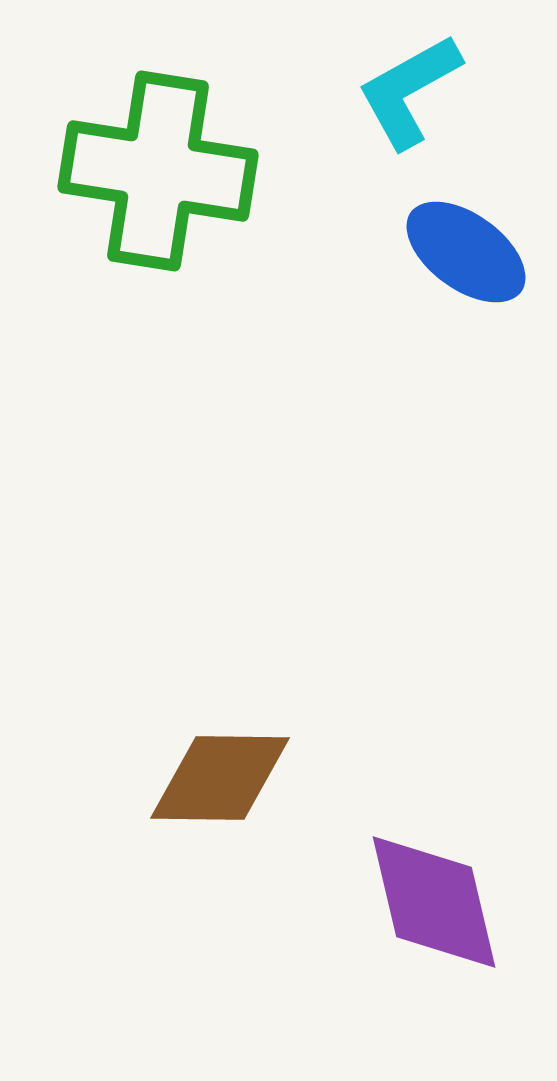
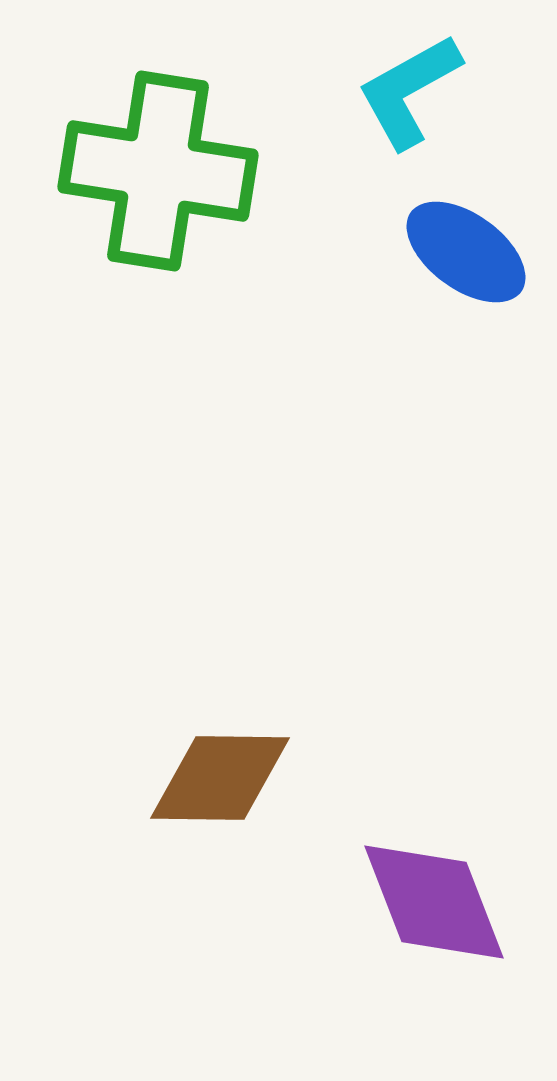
purple diamond: rotated 8 degrees counterclockwise
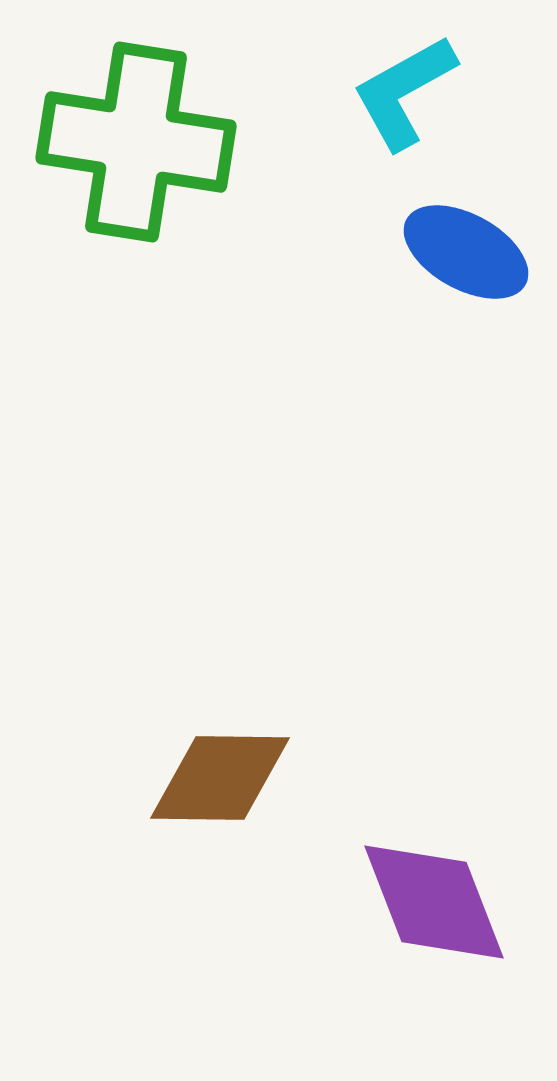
cyan L-shape: moved 5 px left, 1 px down
green cross: moved 22 px left, 29 px up
blue ellipse: rotated 7 degrees counterclockwise
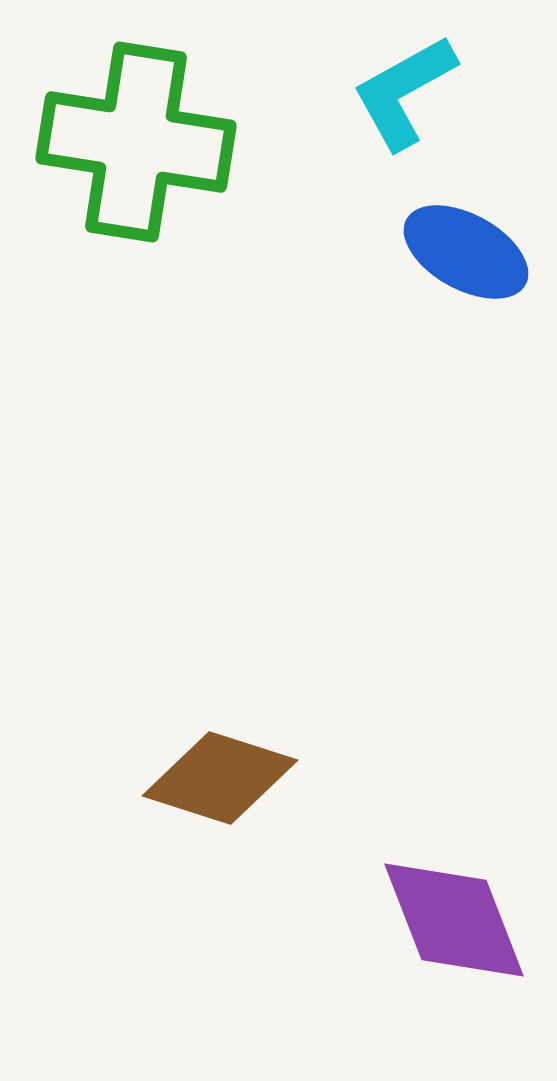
brown diamond: rotated 17 degrees clockwise
purple diamond: moved 20 px right, 18 px down
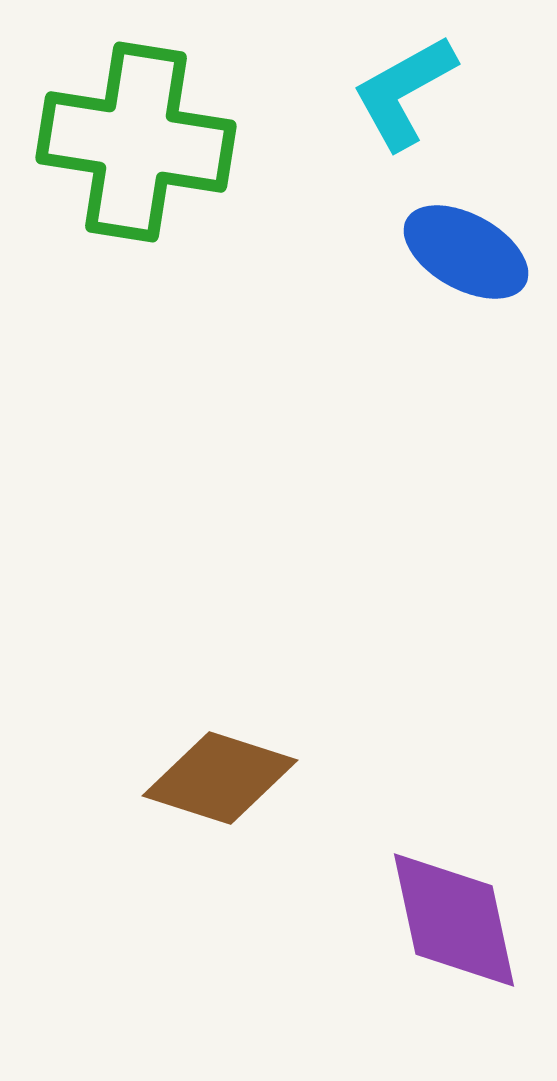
purple diamond: rotated 9 degrees clockwise
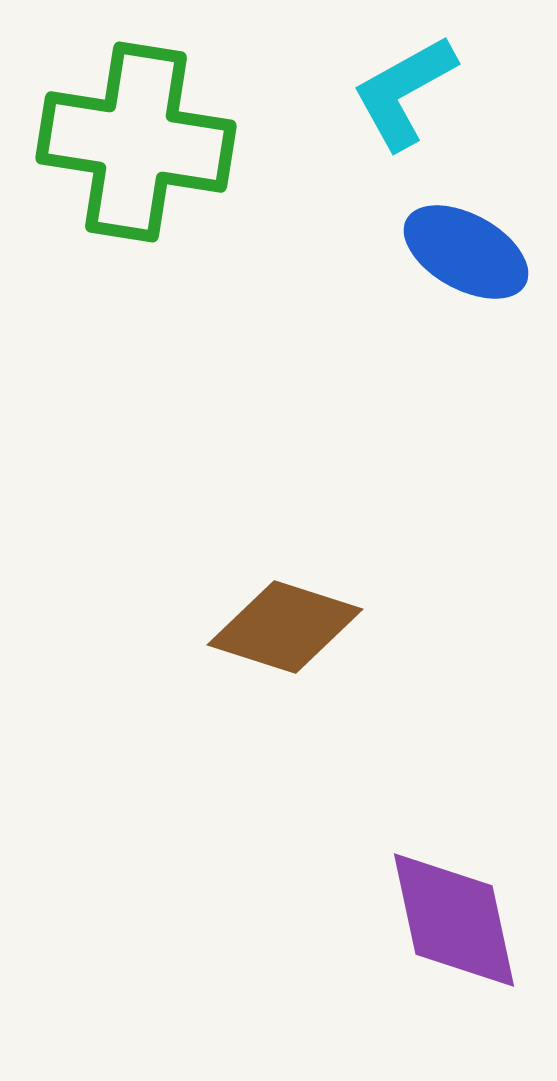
brown diamond: moved 65 px right, 151 px up
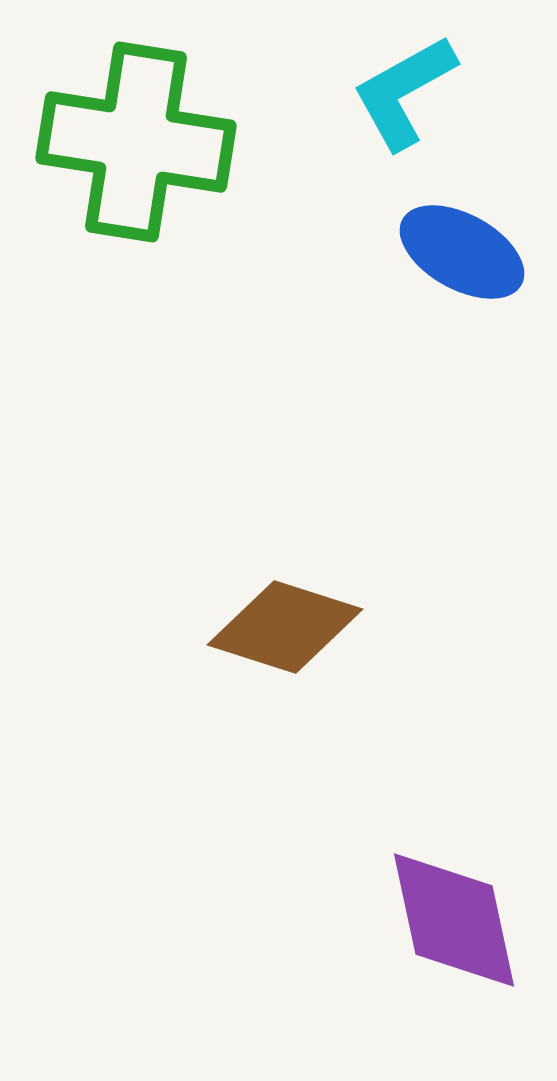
blue ellipse: moved 4 px left
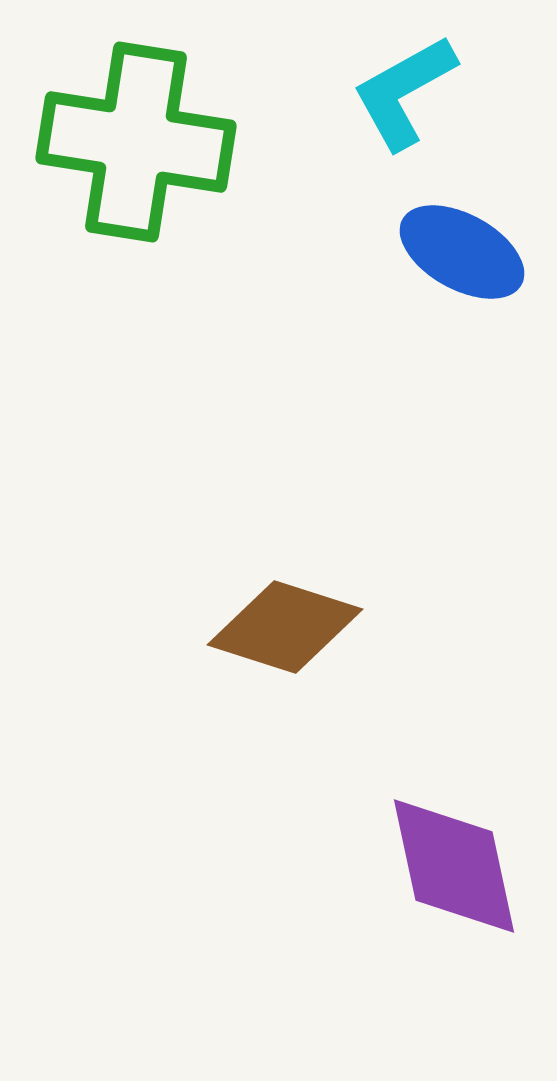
purple diamond: moved 54 px up
